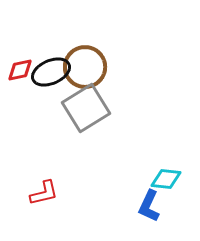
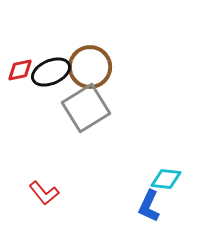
brown circle: moved 5 px right
red L-shape: rotated 64 degrees clockwise
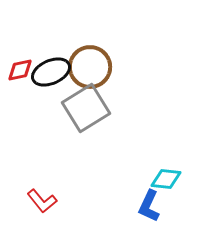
red L-shape: moved 2 px left, 8 px down
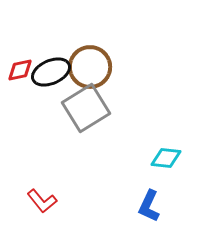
cyan diamond: moved 21 px up
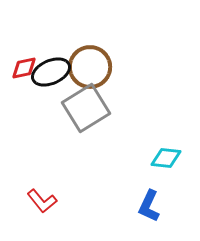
red diamond: moved 4 px right, 2 px up
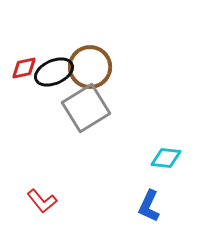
black ellipse: moved 3 px right
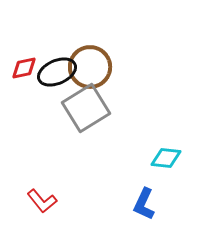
black ellipse: moved 3 px right
blue L-shape: moved 5 px left, 2 px up
